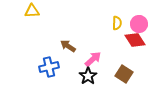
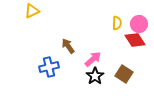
yellow triangle: rotated 21 degrees counterclockwise
brown arrow: rotated 21 degrees clockwise
black star: moved 7 px right
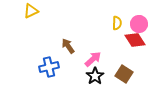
yellow triangle: moved 1 px left
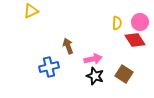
pink circle: moved 1 px right, 2 px up
brown arrow: rotated 14 degrees clockwise
pink arrow: rotated 30 degrees clockwise
black star: rotated 18 degrees counterclockwise
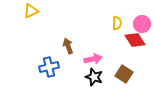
pink circle: moved 2 px right, 2 px down
black star: moved 1 px left, 1 px down
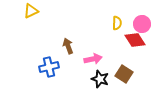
black star: moved 6 px right, 2 px down
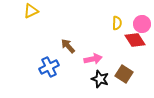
brown arrow: rotated 21 degrees counterclockwise
blue cross: rotated 12 degrees counterclockwise
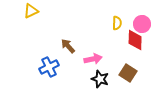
red diamond: rotated 35 degrees clockwise
brown square: moved 4 px right, 1 px up
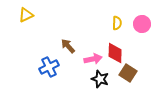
yellow triangle: moved 5 px left, 4 px down
red diamond: moved 20 px left, 13 px down
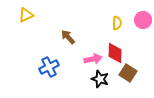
pink circle: moved 1 px right, 4 px up
brown arrow: moved 9 px up
